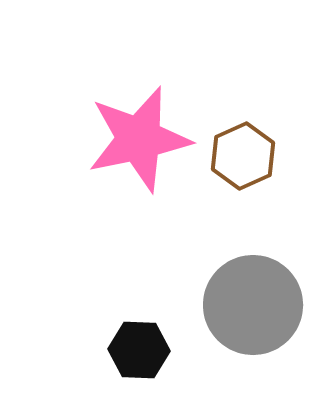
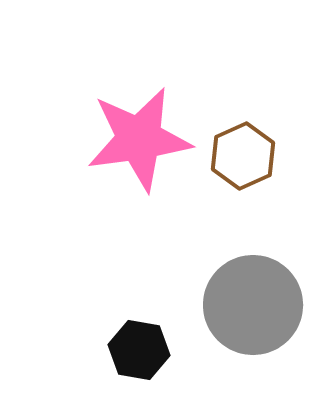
pink star: rotated 4 degrees clockwise
black hexagon: rotated 8 degrees clockwise
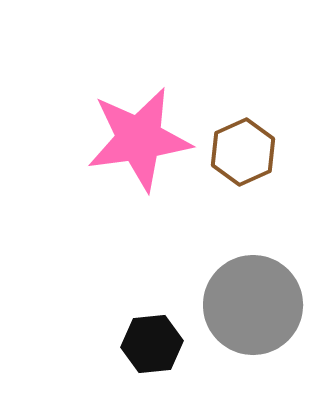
brown hexagon: moved 4 px up
black hexagon: moved 13 px right, 6 px up; rotated 16 degrees counterclockwise
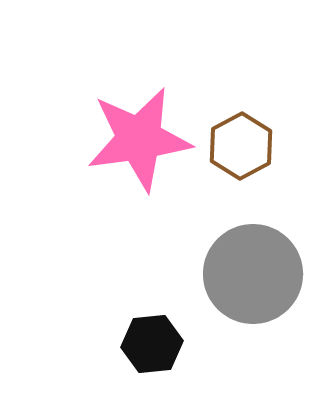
brown hexagon: moved 2 px left, 6 px up; rotated 4 degrees counterclockwise
gray circle: moved 31 px up
